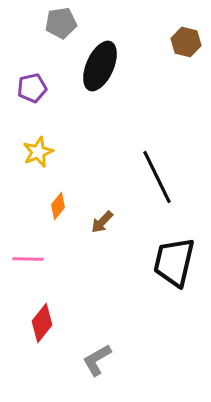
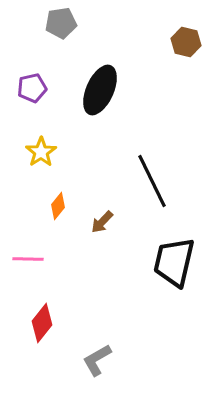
black ellipse: moved 24 px down
yellow star: moved 3 px right; rotated 12 degrees counterclockwise
black line: moved 5 px left, 4 px down
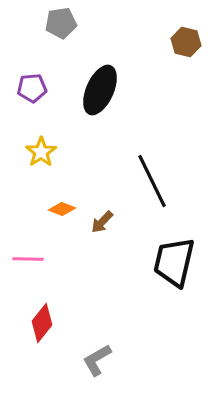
purple pentagon: rotated 8 degrees clockwise
orange diamond: moved 4 px right, 3 px down; rotated 72 degrees clockwise
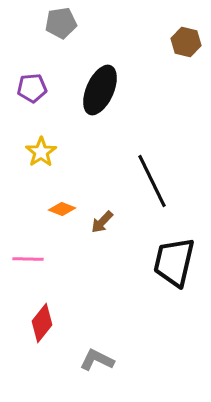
gray L-shape: rotated 56 degrees clockwise
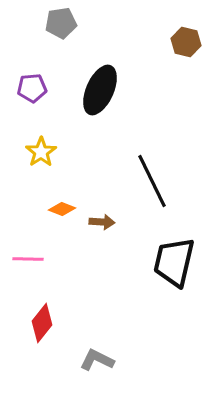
brown arrow: rotated 130 degrees counterclockwise
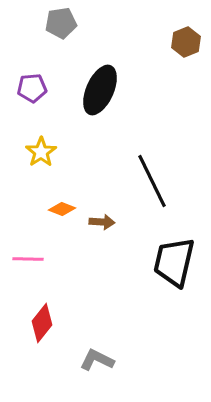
brown hexagon: rotated 24 degrees clockwise
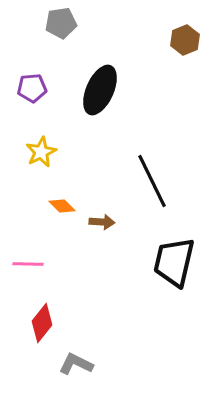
brown hexagon: moved 1 px left, 2 px up
yellow star: rotated 8 degrees clockwise
orange diamond: moved 3 px up; rotated 24 degrees clockwise
pink line: moved 5 px down
gray L-shape: moved 21 px left, 4 px down
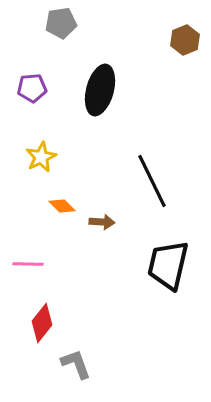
black ellipse: rotated 9 degrees counterclockwise
yellow star: moved 5 px down
black trapezoid: moved 6 px left, 3 px down
gray L-shape: rotated 44 degrees clockwise
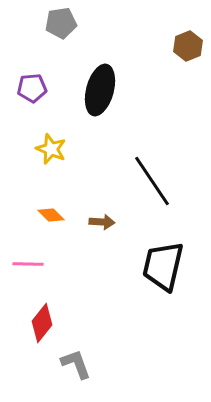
brown hexagon: moved 3 px right, 6 px down
yellow star: moved 10 px right, 8 px up; rotated 24 degrees counterclockwise
black line: rotated 8 degrees counterclockwise
orange diamond: moved 11 px left, 9 px down
black trapezoid: moved 5 px left, 1 px down
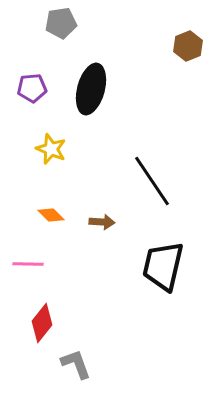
black ellipse: moved 9 px left, 1 px up
